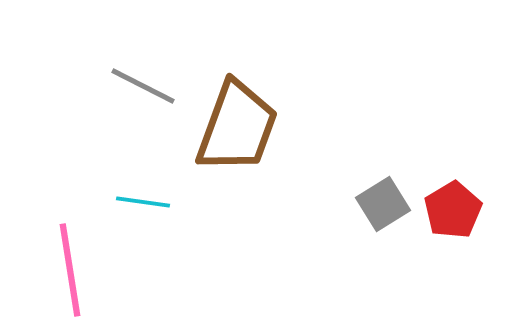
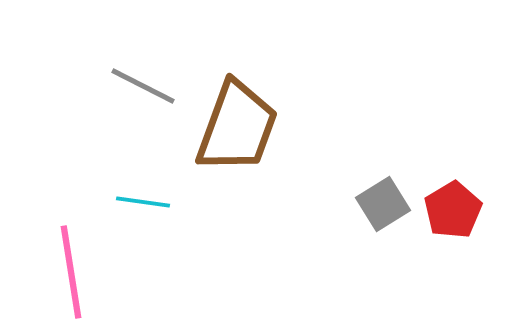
pink line: moved 1 px right, 2 px down
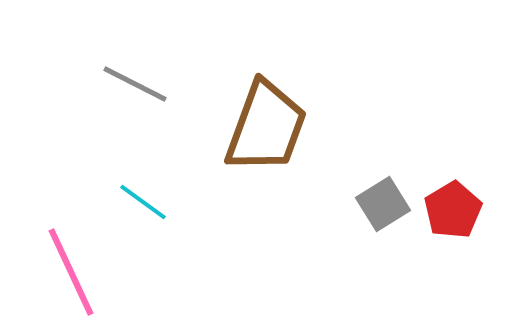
gray line: moved 8 px left, 2 px up
brown trapezoid: moved 29 px right
cyan line: rotated 28 degrees clockwise
pink line: rotated 16 degrees counterclockwise
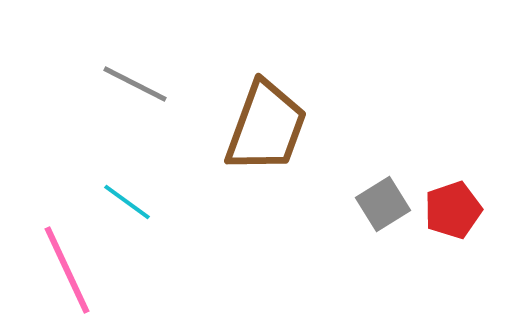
cyan line: moved 16 px left
red pentagon: rotated 12 degrees clockwise
pink line: moved 4 px left, 2 px up
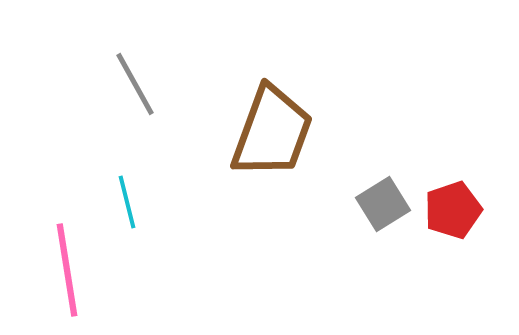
gray line: rotated 34 degrees clockwise
brown trapezoid: moved 6 px right, 5 px down
cyan line: rotated 40 degrees clockwise
pink line: rotated 16 degrees clockwise
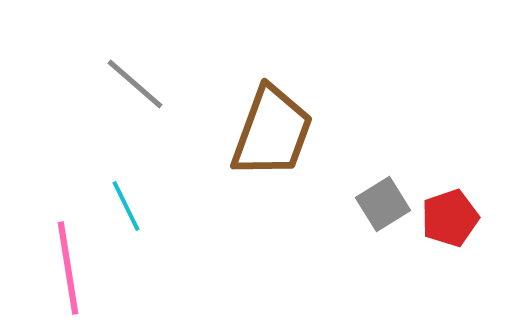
gray line: rotated 20 degrees counterclockwise
cyan line: moved 1 px left, 4 px down; rotated 12 degrees counterclockwise
red pentagon: moved 3 px left, 8 px down
pink line: moved 1 px right, 2 px up
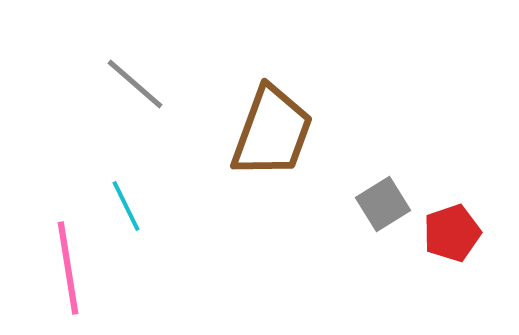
red pentagon: moved 2 px right, 15 px down
